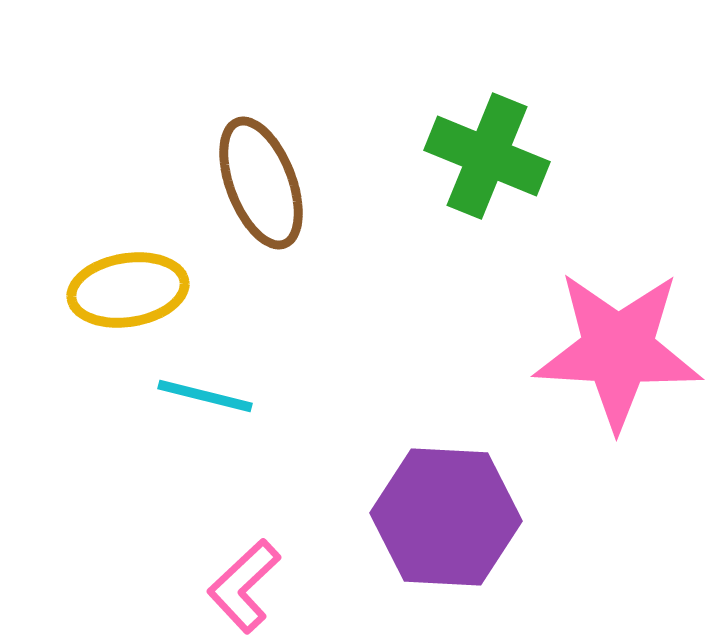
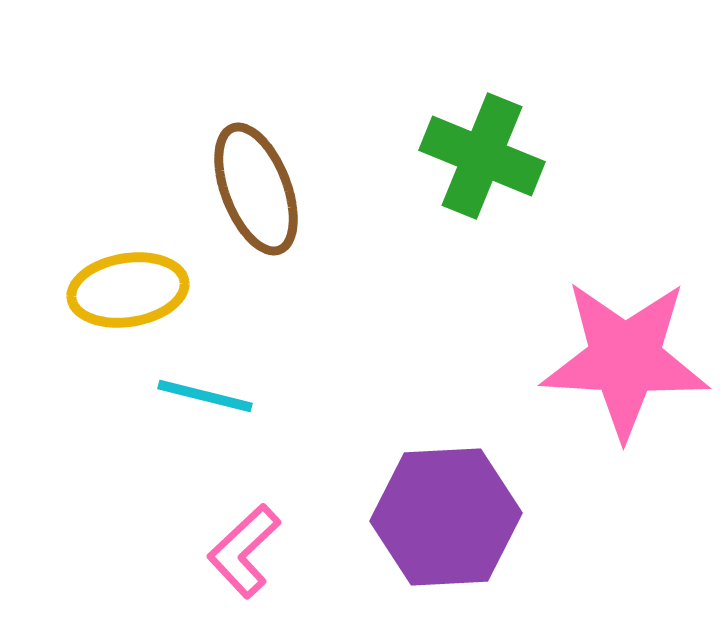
green cross: moved 5 px left
brown ellipse: moved 5 px left, 6 px down
pink star: moved 7 px right, 9 px down
purple hexagon: rotated 6 degrees counterclockwise
pink L-shape: moved 35 px up
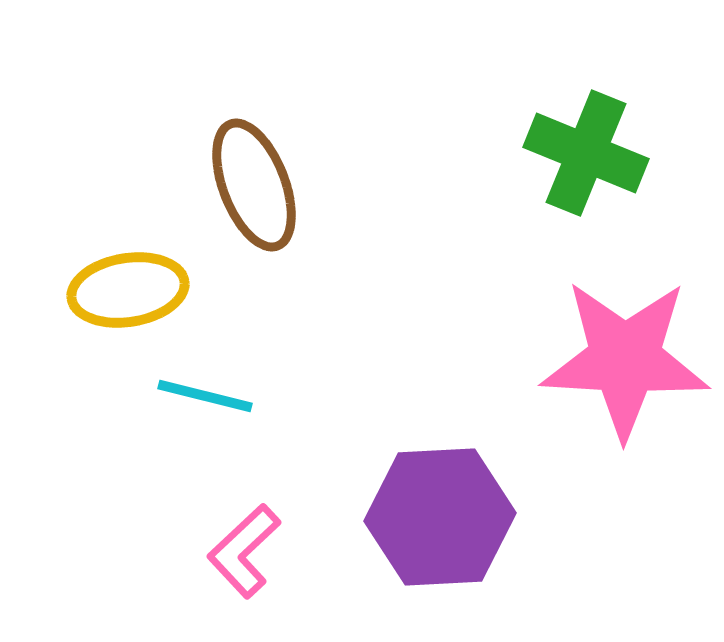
green cross: moved 104 px right, 3 px up
brown ellipse: moved 2 px left, 4 px up
purple hexagon: moved 6 px left
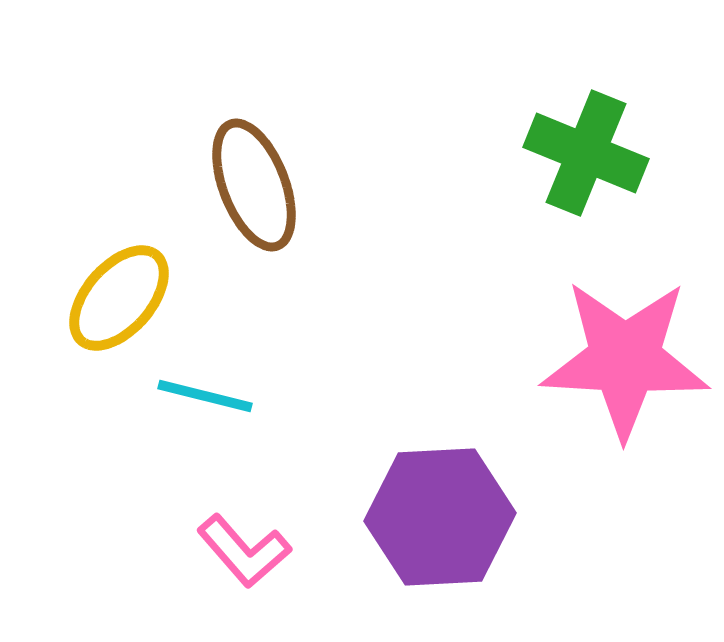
yellow ellipse: moved 9 px left, 8 px down; rotated 40 degrees counterclockwise
pink L-shape: rotated 88 degrees counterclockwise
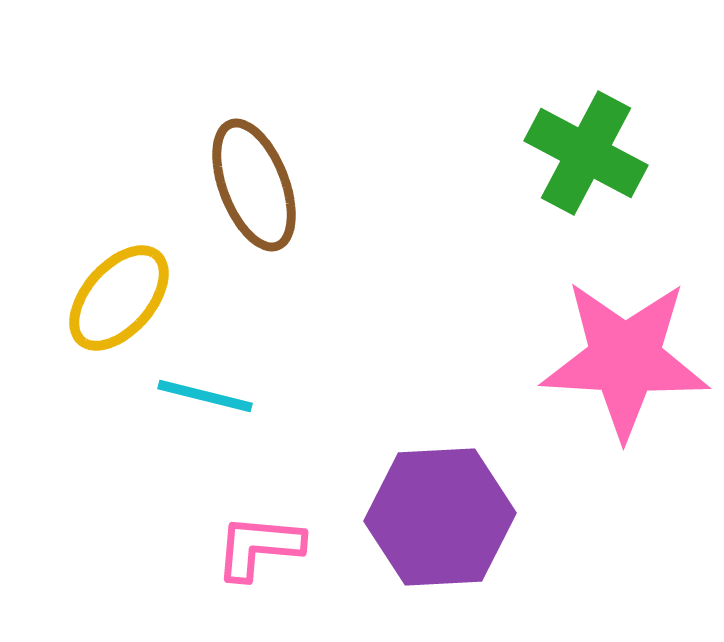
green cross: rotated 6 degrees clockwise
pink L-shape: moved 15 px right, 4 px up; rotated 136 degrees clockwise
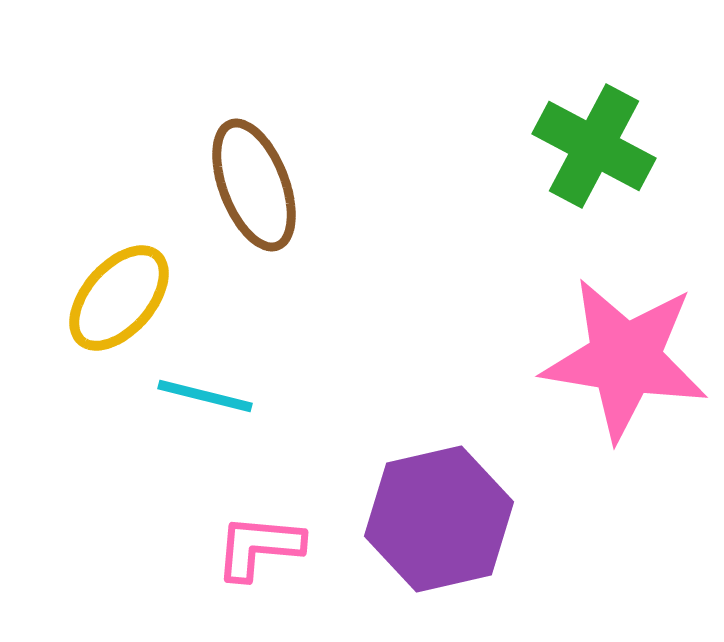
green cross: moved 8 px right, 7 px up
pink star: rotated 6 degrees clockwise
purple hexagon: moved 1 px left, 2 px down; rotated 10 degrees counterclockwise
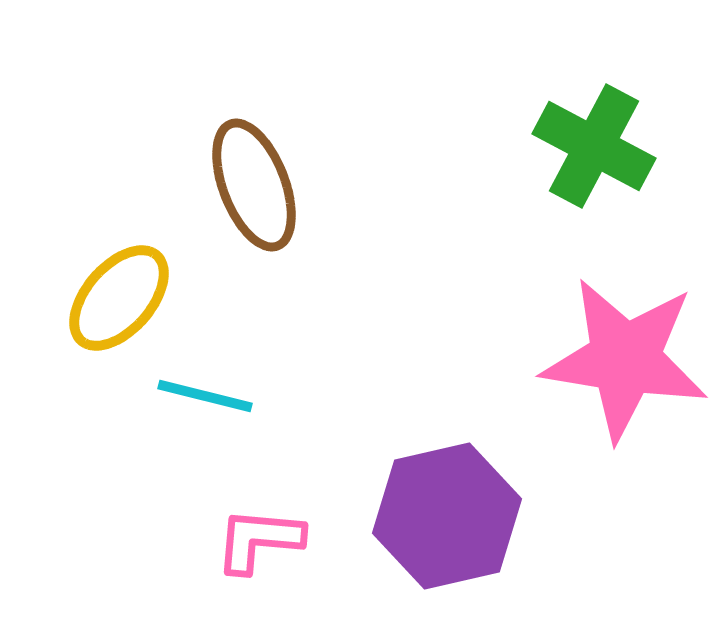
purple hexagon: moved 8 px right, 3 px up
pink L-shape: moved 7 px up
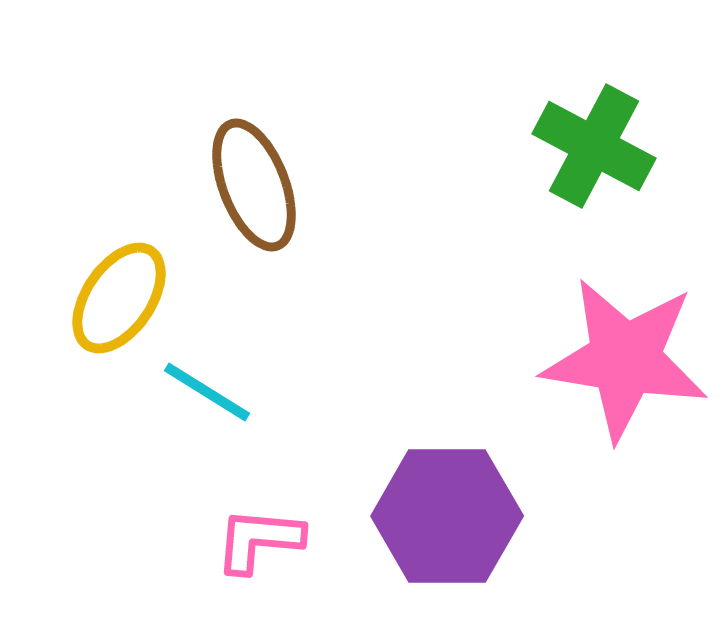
yellow ellipse: rotated 7 degrees counterclockwise
cyan line: moved 2 px right, 4 px up; rotated 18 degrees clockwise
purple hexagon: rotated 13 degrees clockwise
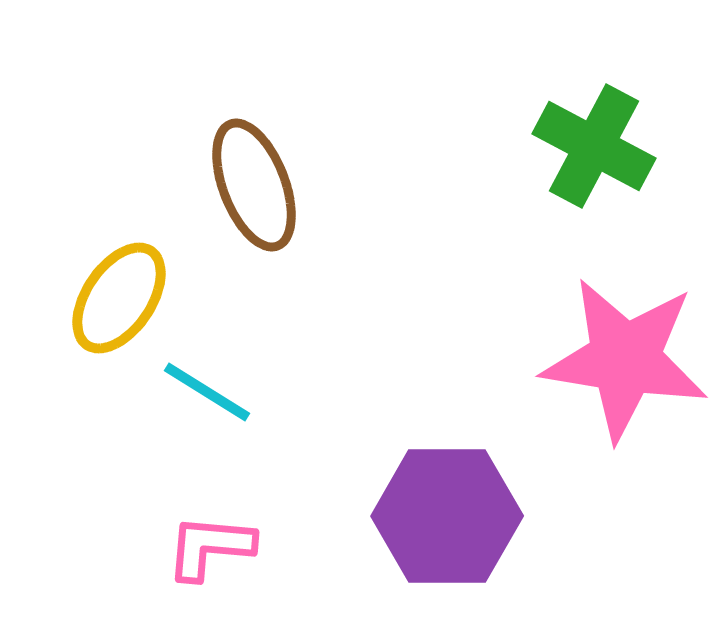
pink L-shape: moved 49 px left, 7 px down
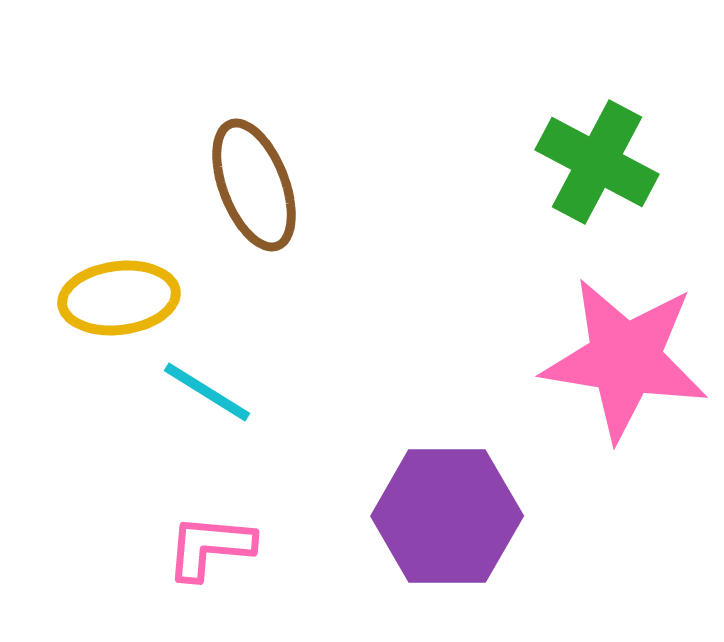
green cross: moved 3 px right, 16 px down
yellow ellipse: rotated 49 degrees clockwise
